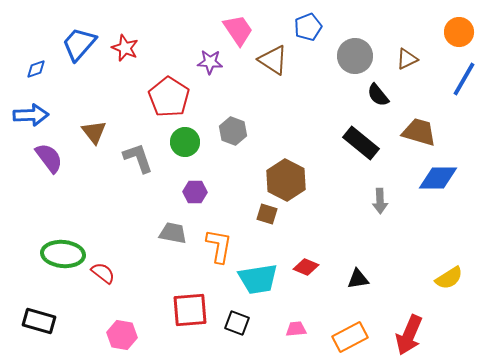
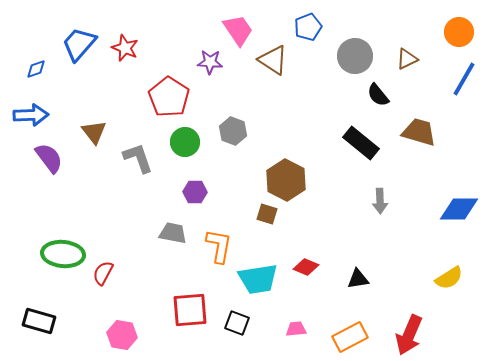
blue diamond at (438, 178): moved 21 px right, 31 px down
red semicircle at (103, 273): rotated 100 degrees counterclockwise
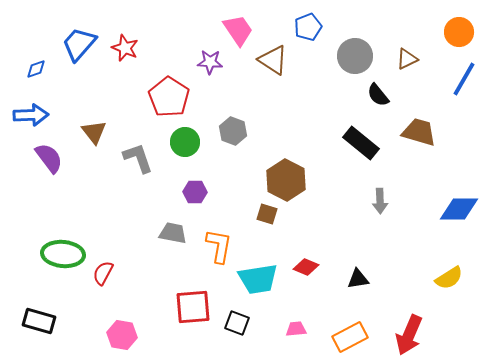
red square at (190, 310): moved 3 px right, 3 px up
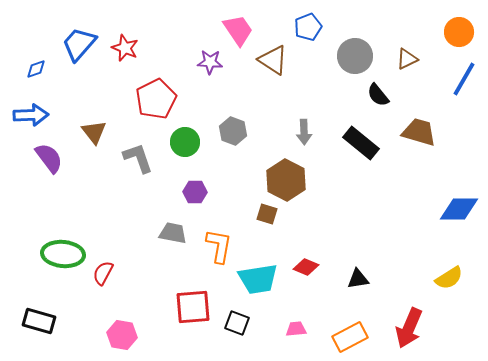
red pentagon at (169, 97): moved 13 px left, 2 px down; rotated 12 degrees clockwise
gray arrow at (380, 201): moved 76 px left, 69 px up
red arrow at (409, 335): moved 7 px up
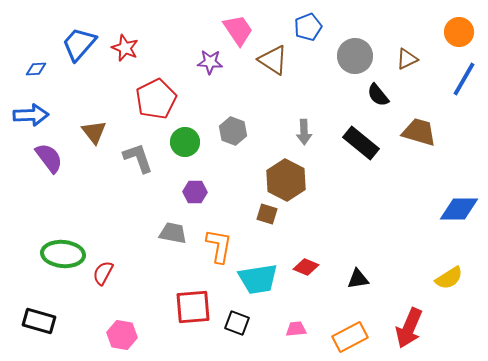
blue diamond at (36, 69): rotated 15 degrees clockwise
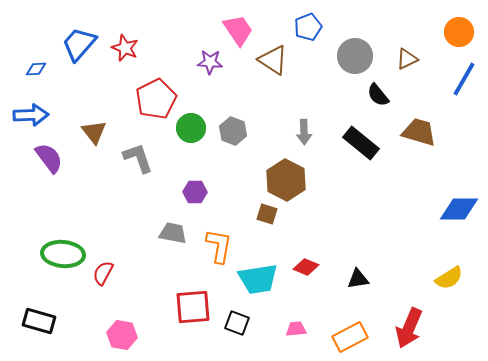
green circle at (185, 142): moved 6 px right, 14 px up
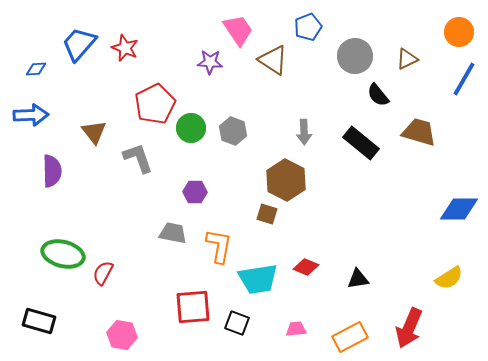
red pentagon at (156, 99): moved 1 px left, 5 px down
purple semicircle at (49, 158): moved 3 px right, 13 px down; rotated 36 degrees clockwise
green ellipse at (63, 254): rotated 9 degrees clockwise
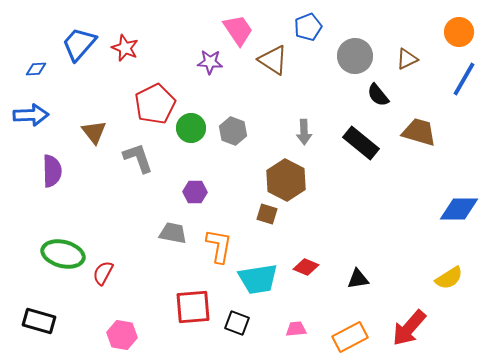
red arrow at (409, 328): rotated 18 degrees clockwise
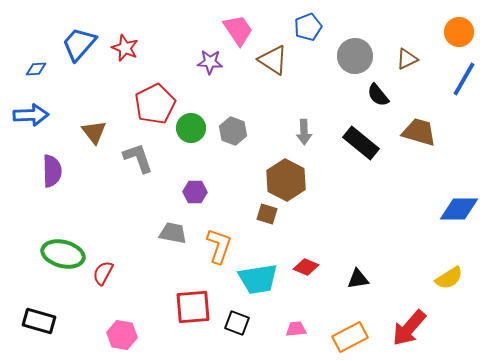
orange L-shape at (219, 246): rotated 9 degrees clockwise
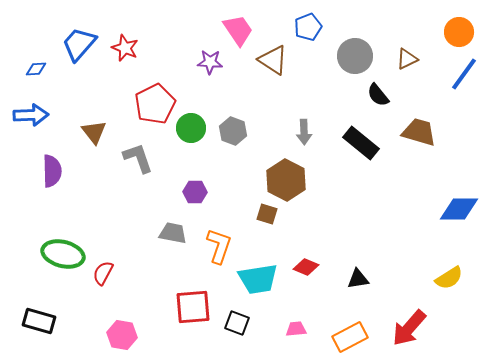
blue line at (464, 79): moved 5 px up; rotated 6 degrees clockwise
